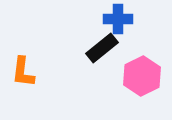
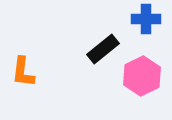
blue cross: moved 28 px right
black rectangle: moved 1 px right, 1 px down
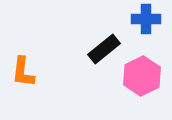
black rectangle: moved 1 px right
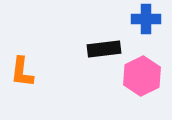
black rectangle: rotated 32 degrees clockwise
orange L-shape: moved 1 px left
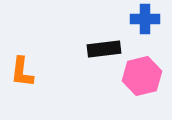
blue cross: moved 1 px left
pink hexagon: rotated 12 degrees clockwise
